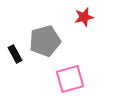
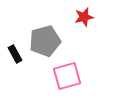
pink square: moved 3 px left, 3 px up
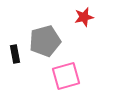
black rectangle: rotated 18 degrees clockwise
pink square: moved 1 px left
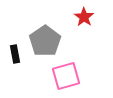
red star: rotated 24 degrees counterclockwise
gray pentagon: rotated 20 degrees counterclockwise
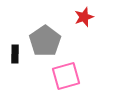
red star: rotated 18 degrees clockwise
black rectangle: rotated 12 degrees clockwise
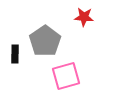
red star: rotated 24 degrees clockwise
